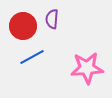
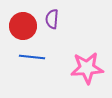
blue line: rotated 35 degrees clockwise
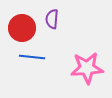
red circle: moved 1 px left, 2 px down
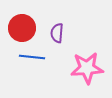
purple semicircle: moved 5 px right, 14 px down
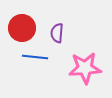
blue line: moved 3 px right
pink star: moved 2 px left
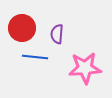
purple semicircle: moved 1 px down
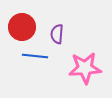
red circle: moved 1 px up
blue line: moved 1 px up
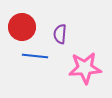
purple semicircle: moved 3 px right
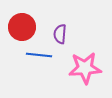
blue line: moved 4 px right, 1 px up
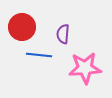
purple semicircle: moved 3 px right
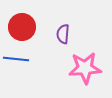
blue line: moved 23 px left, 4 px down
